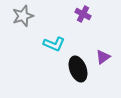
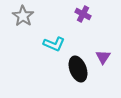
gray star: rotated 20 degrees counterclockwise
purple triangle: rotated 21 degrees counterclockwise
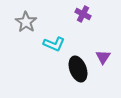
gray star: moved 3 px right, 6 px down
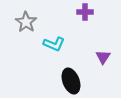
purple cross: moved 2 px right, 2 px up; rotated 28 degrees counterclockwise
black ellipse: moved 7 px left, 12 px down
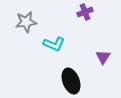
purple cross: rotated 21 degrees counterclockwise
gray star: rotated 30 degrees clockwise
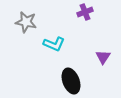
gray star: rotated 20 degrees clockwise
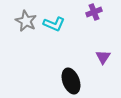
purple cross: moved 9 px right
gray star: moved 1 px up; rotated 15 degrees clockwise
cyan L-shape: moved 20 px up
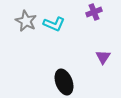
black ellipse: moved 7 px left, 1 px down
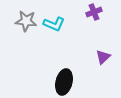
gray star: rotated 20 degrees counterclockwise
purple triangle: rotated 14 degrees clockwise
black ellipse: rotated 35 degrees clockwise
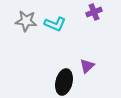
cyan L-shape: moved 1 px right
purple triangle: moved 16 px left, 9 px down
